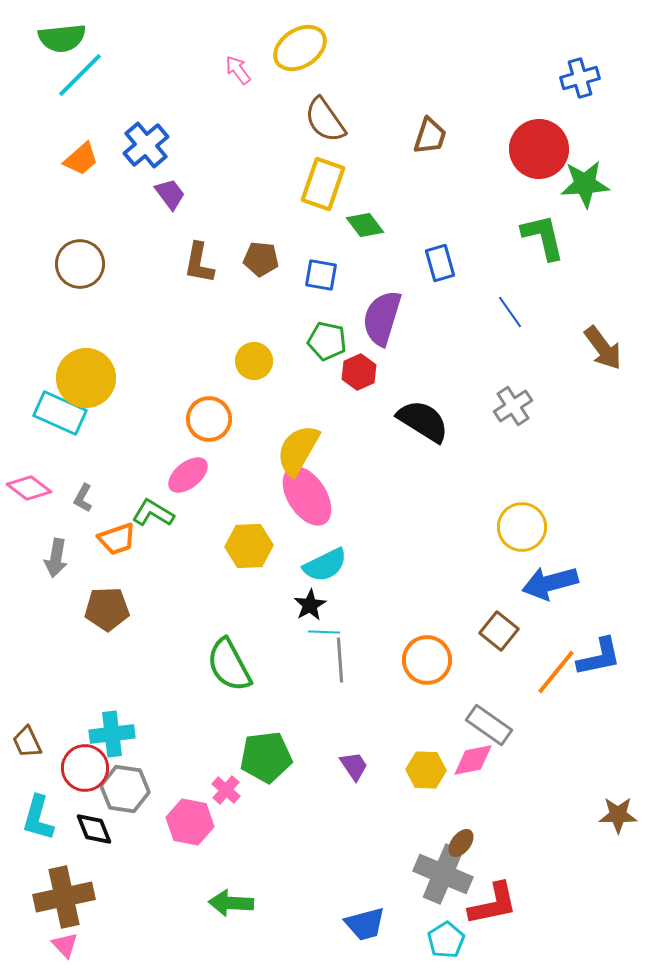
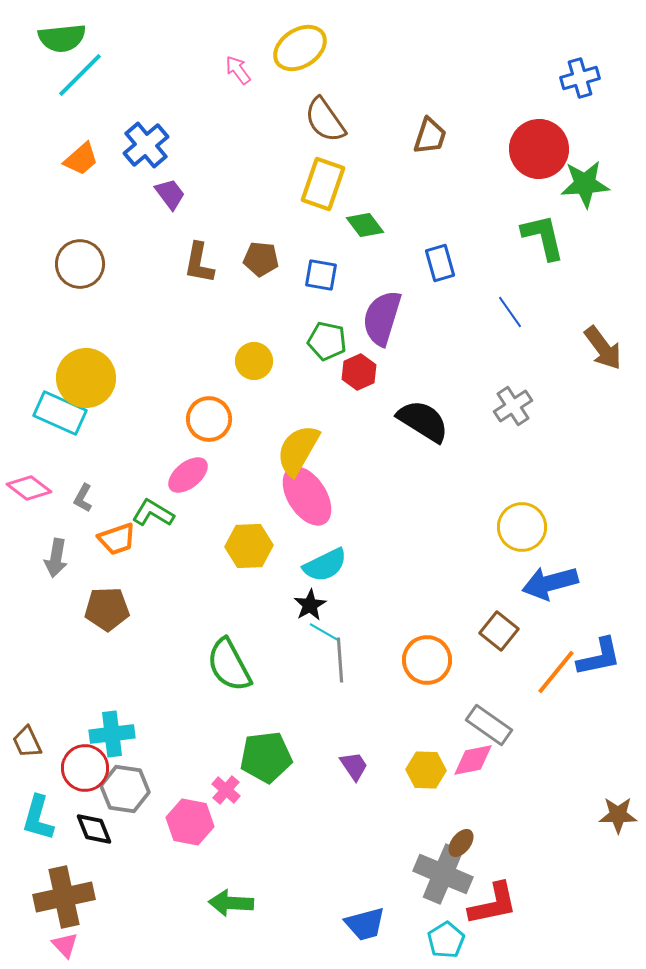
cyan line at (324, 632): rotated 28 degrees clockwise
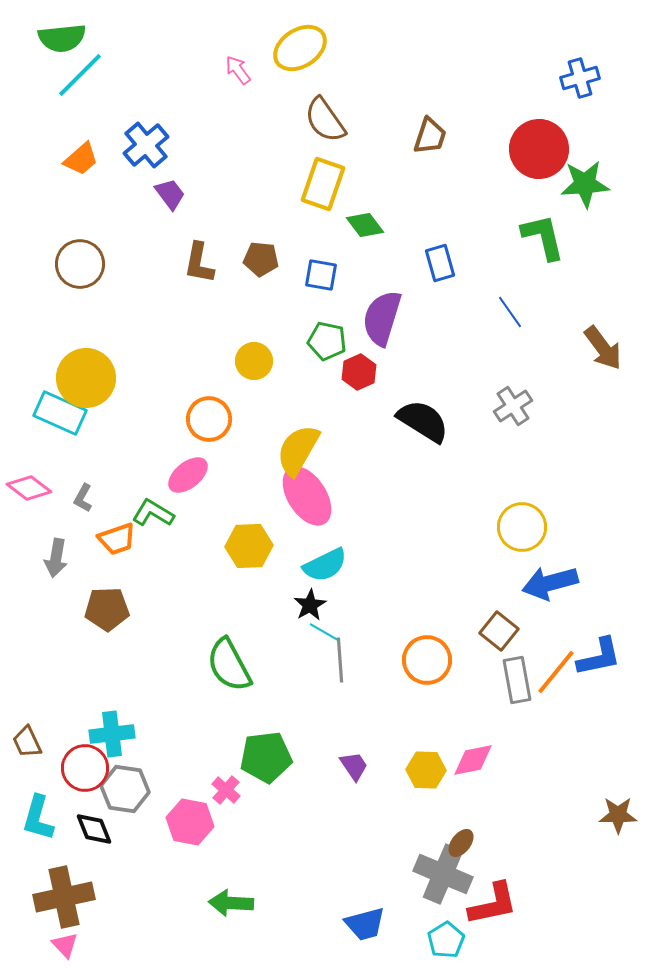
gray rectangle at (489, 725): moved 28 px right, 45 px up; rotated 45 degrees clockwise
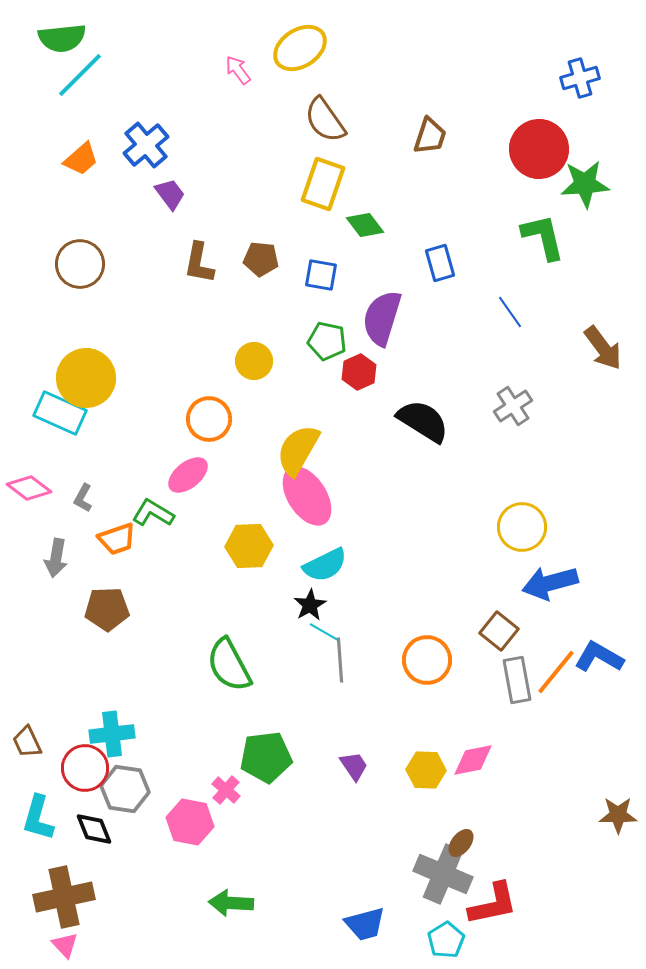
blue L-shape at (599, 657): rotated 138 degrees counterclockwise
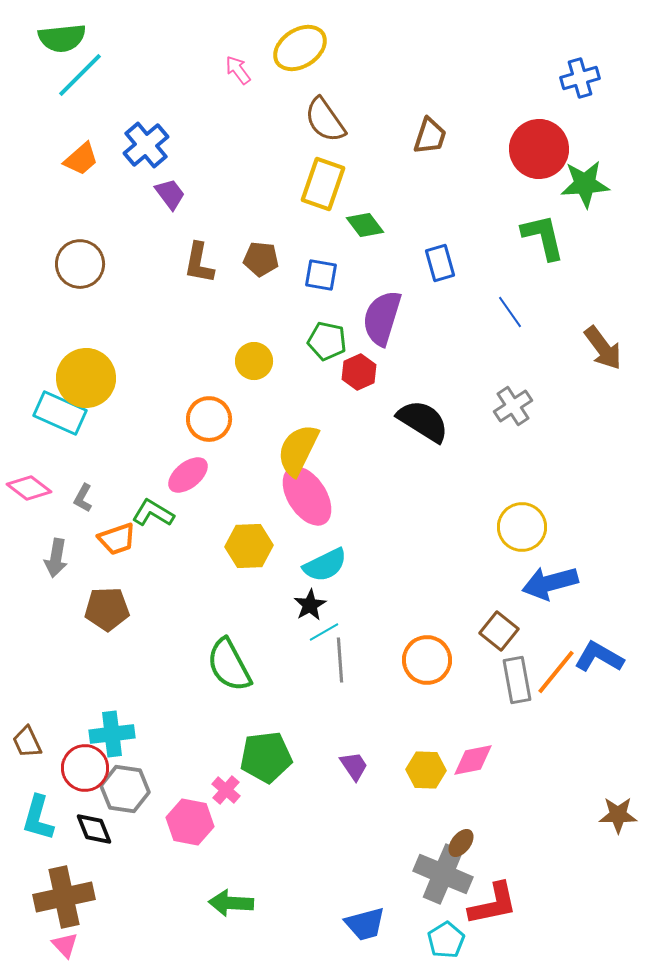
yellow semicircle at (298, 450): rotated 4 degrees counterclockwise
cyan line at (324, 632): rotated 60 degrees counterclockwise
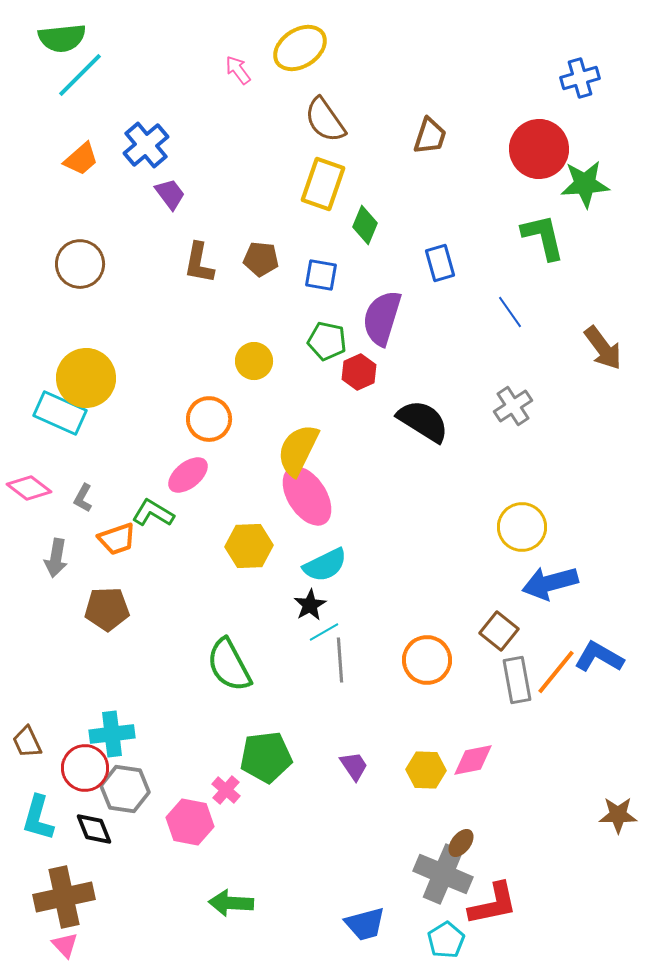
green diamond at (365, 225): rotated 60 degrees clockwise
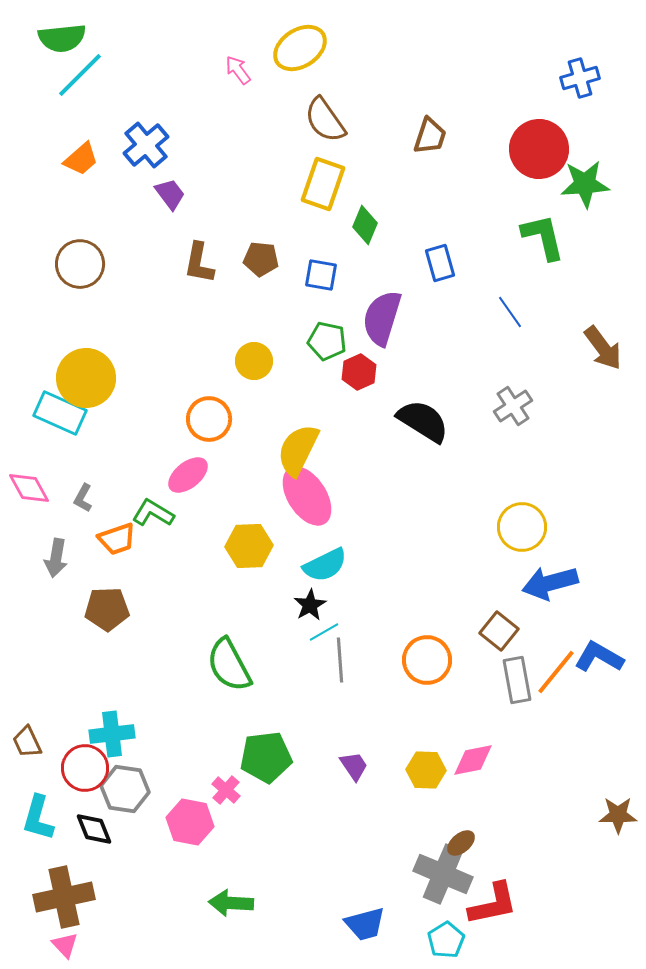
pink diamond at (29, 488): rotated 24 degrees clockwise
brown ellipse at (461, 843): rotated 12 degrees clockwise
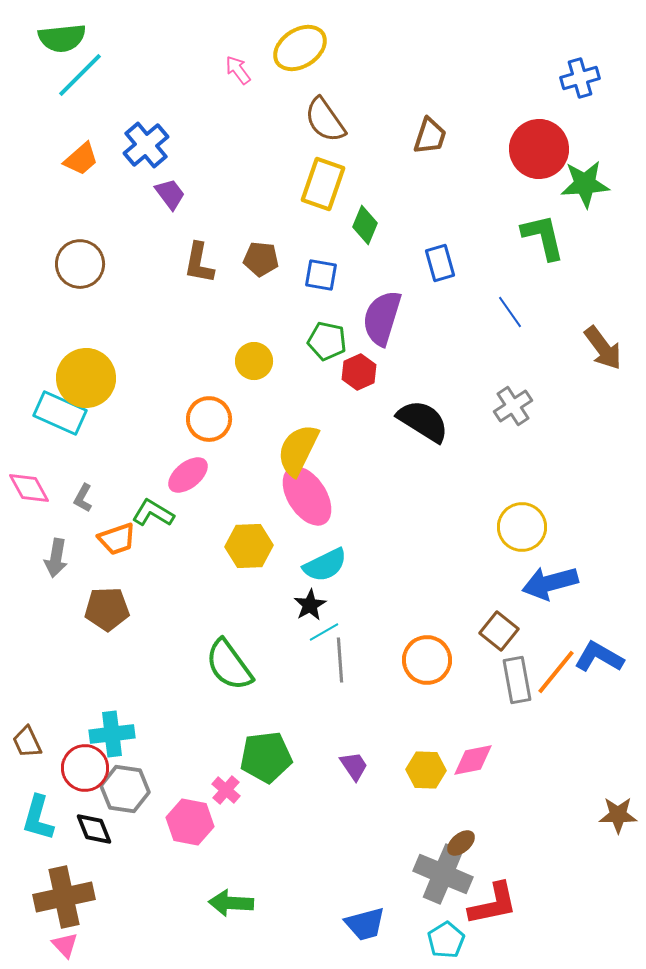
green semicircle at (229, 665): rotated 8 degrees counterclockwise
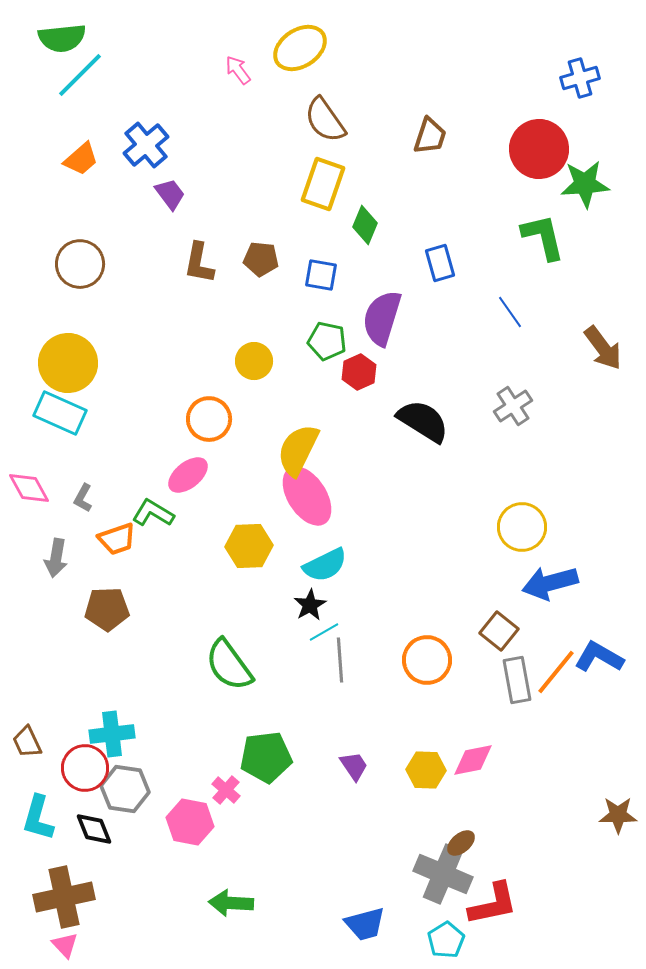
yellow circle at (86, 378): moved 18 px left, 15 px up
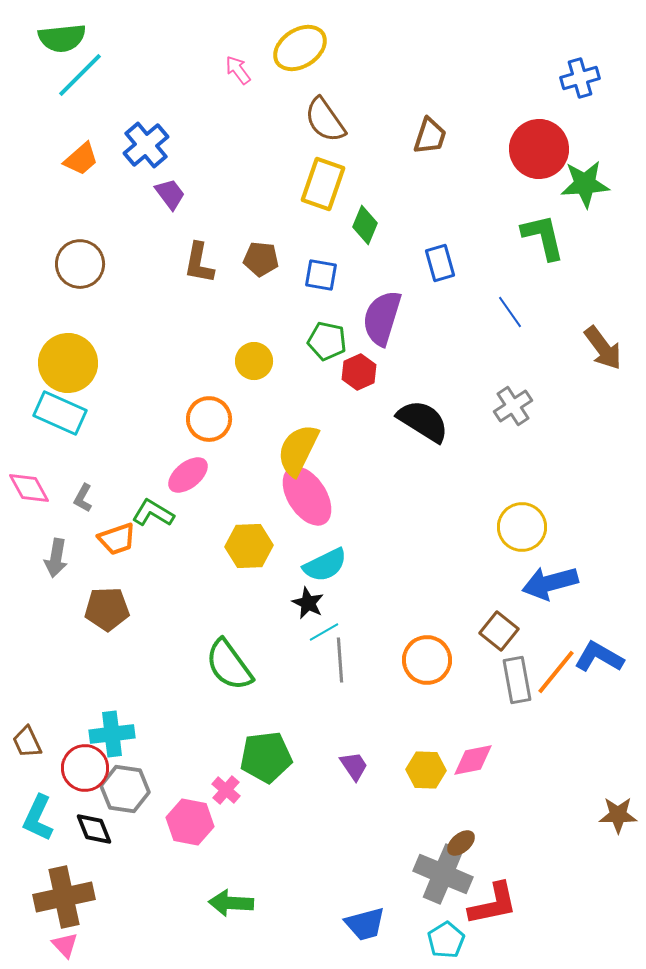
black star at (310, 605): moved 2 px left, 2 px up; rotated 16 degrees counterclockwise
cyan L-shape at (38, 818): rotated 9 degrees clockwise
